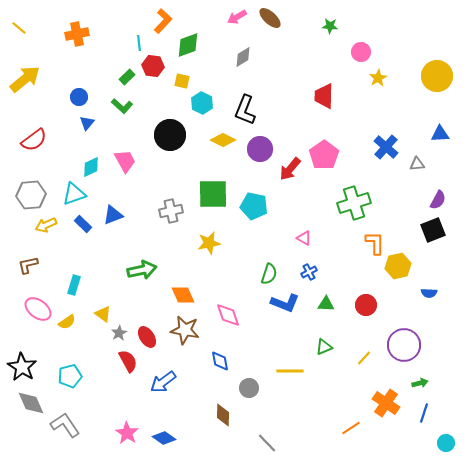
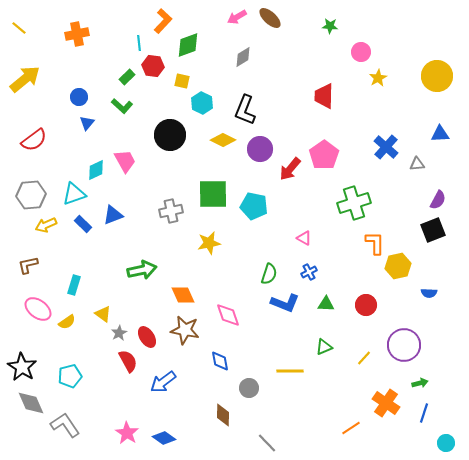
cyan diamond at (91, 167): moved 5 px right, 3 px down
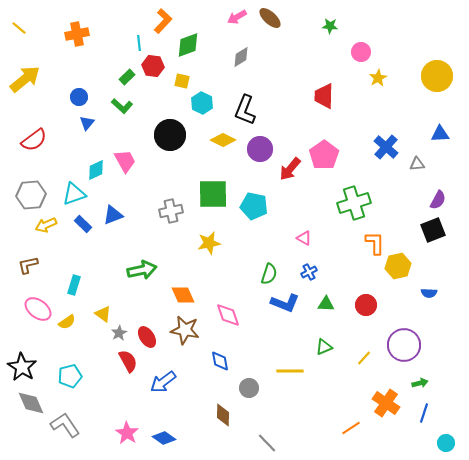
gray diamond at (243, 57): moved 2 px left
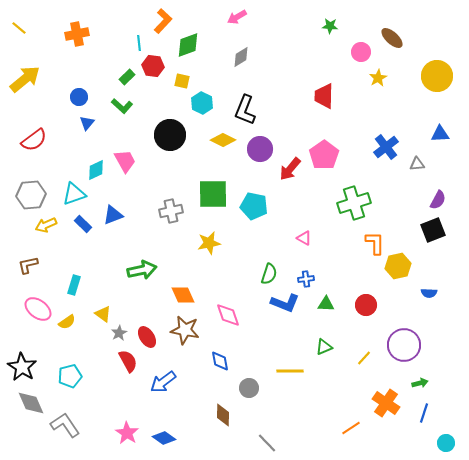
brown ellipse at (270, 18): moved 122 px right, 20 px down
blue cross at (386, 147): rotated 10 degrees clockwise
blue cross at (309, 272): moved 3 px left, 7 px down; rotated 21 degrees clockwise
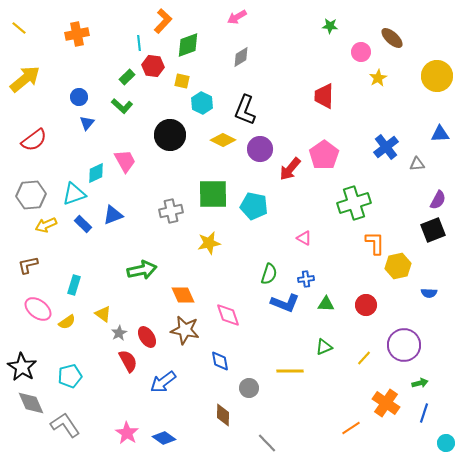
cyan diamond at (96, 170): moved 3 px down
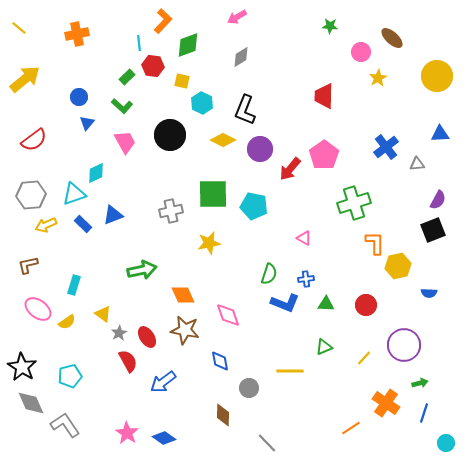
pink trapezoid at (125, 161): moved 19 px up
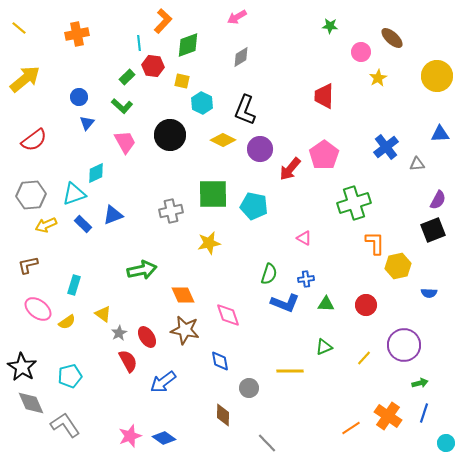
orange cross at (386, 403): moved 2 px right, 13 px down
pink star at (127, 433): moved 3 px right, 3 px down; rotated 20 degrees clockwise
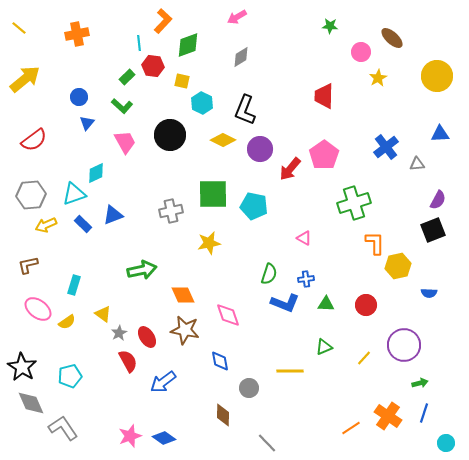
gray L-shape at (65, 425): moved 2 px left, 3 px down
